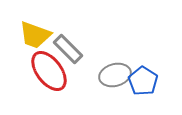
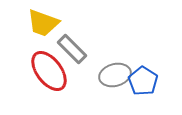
yellow trapezoid: moved 8 px right, 12 px up
gray rectangle: moved 4 px right
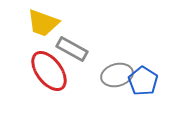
gray rectangle: rotated 16 degrees counterclockwise
gray ellipse: moved 2 px right
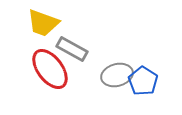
red ellipse: moved 1 px right, 2 px up
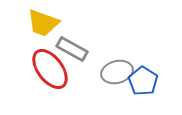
gray ellipse: moved 3 px up
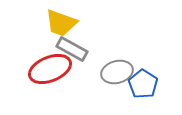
yellow trapezoid: moved 18 px right
red ellipse: rotated 75 degrees counterclockwise
blue pentagon: moved 3 px down
